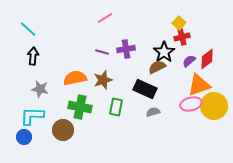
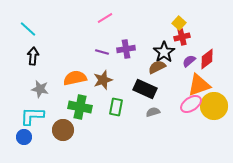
pink ellipse: rotated 20 degrees counterclockwise
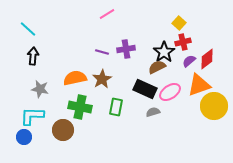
pink line: moved 2 px right, 4 px up
red cross: moved 1 px right, 5 px down
brown star: moved 1 px left, 1 px up; rotated 12 degrees counterclockwise
pink ellipse: moved 21 px left, 12 px up
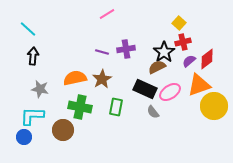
gray semicircle: rotated 112 degrees counterclockwise
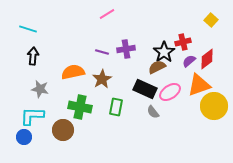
yellow square: moved 32 px right, 3 px up
cyan line: rotated 24 degrees counterclockwise
orange semicircle: moved 2 px left, 6 px up
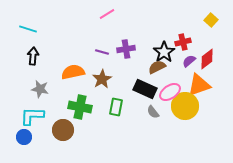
yellow circle: moved 29 px left
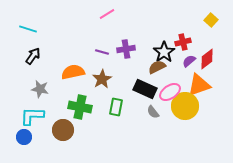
black arrow: rotated 30 degrees clockwise
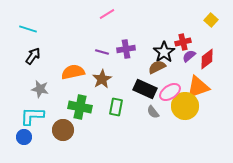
purple semicircle: moved 5 px up
orange triangle: moved 1 px left, 2 px down
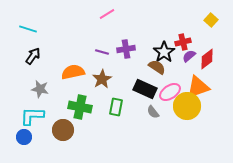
brown semicircle: rotated 60 degrees clockwise
yellow circle: moved 2 px right
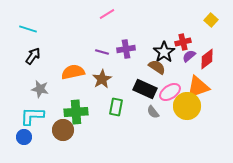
green cross: moved 4 px left, 5 px down; rotated 15 degrees counterclockwise
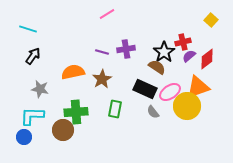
green rectangle: moved 1 px left, 2 px down
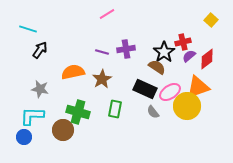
black arrow: moved 7 px right, 6 px up
green cross: moved 2 px right; rotated 20 degrees clockwise
